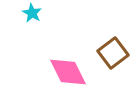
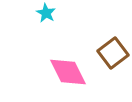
cyan star: moved 14 px right
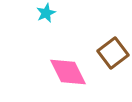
cyan star: rotated 18 degrees clockwise
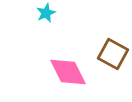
brown square: moved 1 px down; rotated 24 degrees counterclockwise
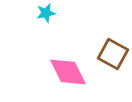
cyan star: rotated 12 degrees clockwise
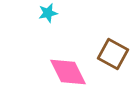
cyan star: moved 2 px right
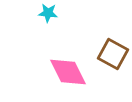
cyan star: rotated 18 degrees clockwise
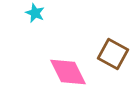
cyan star: moved 13 px left; rotated 18 degrees clockwise
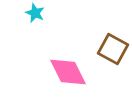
brown square: moved 5 px up
